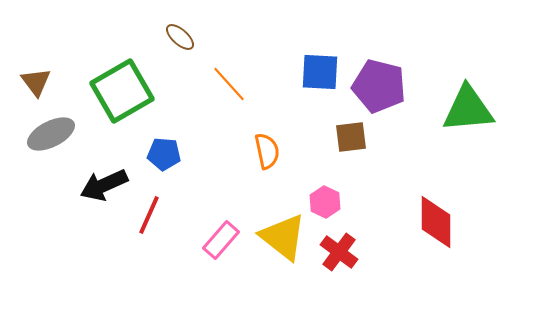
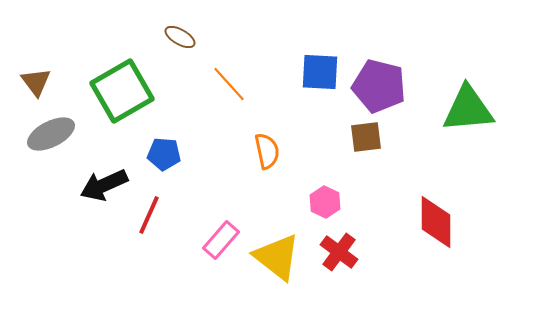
brown ellipse: rotated 12 degrees counterclockwise
brown square: moved 15 px right
yellow triangle: moved 6 px left, 20 px down
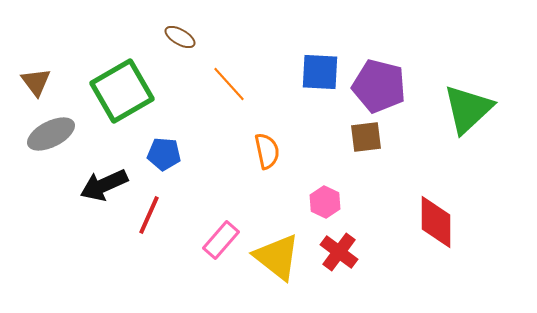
green triangle: rotated 38 degrees counterclockwise
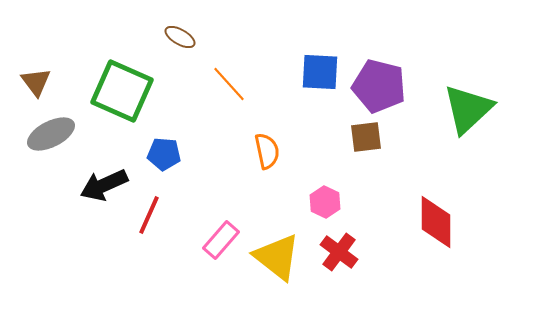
green square: rotated 36 degrees counterclockwise
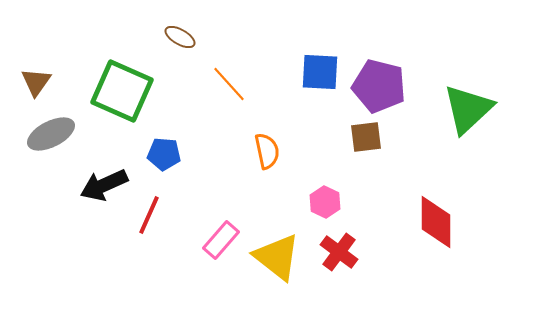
brown triangle: rotated 12 degrees clockwise
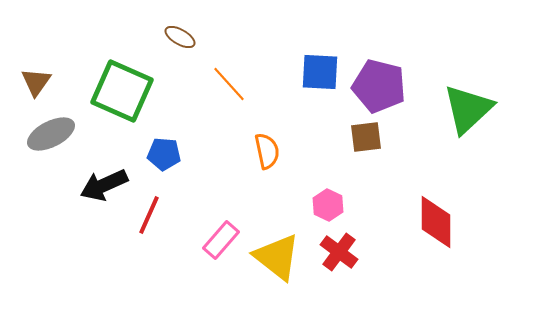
pink hexagon: moved 3 px right, 3 px down
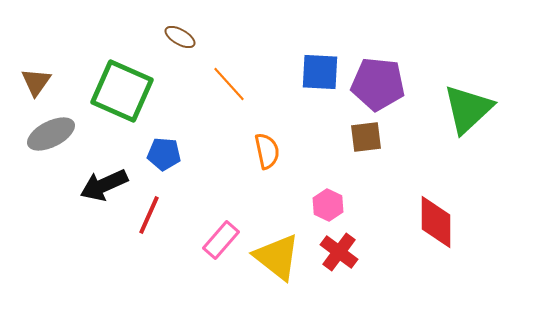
purple pentagon: moved 1 px left, 2 px up; rotated 8 degrees counterclockwise
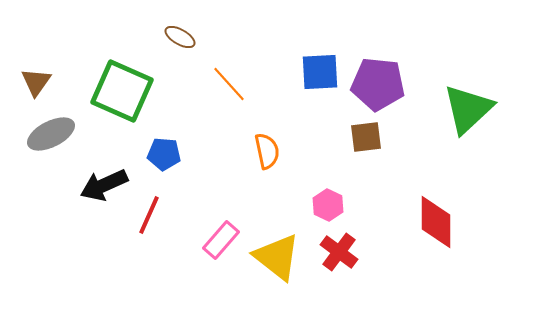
blue square: rotated 6 degrees counterclockwise
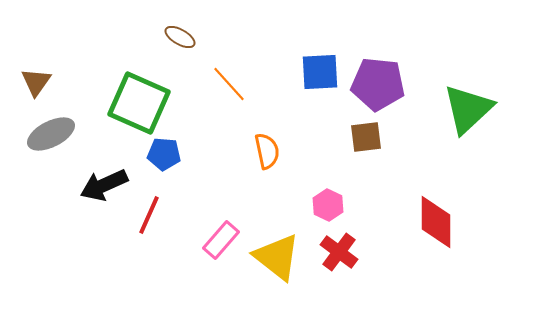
green square: moved 17 px right, 12 px down
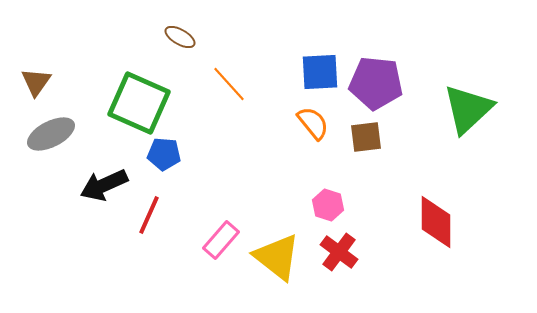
purple pentagon: moved 2 px left, 1 px up
orange semicircle: moved 46 px right, 28 px up; rotated 27 degrees counterclockwise
pink hexagon: rotated 8 degrees counterclockwise
